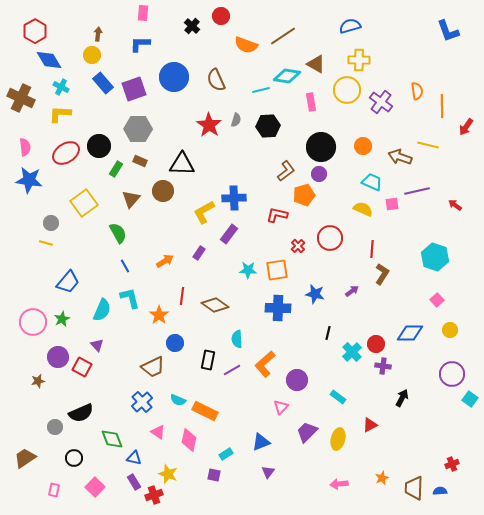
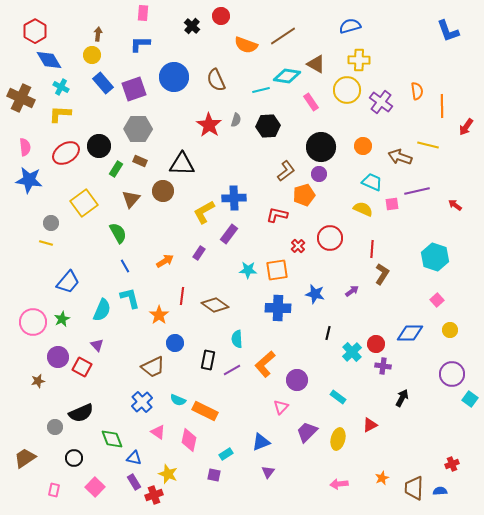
pink rectangle at (311, 102): rotated 24 degrees counterclockwise
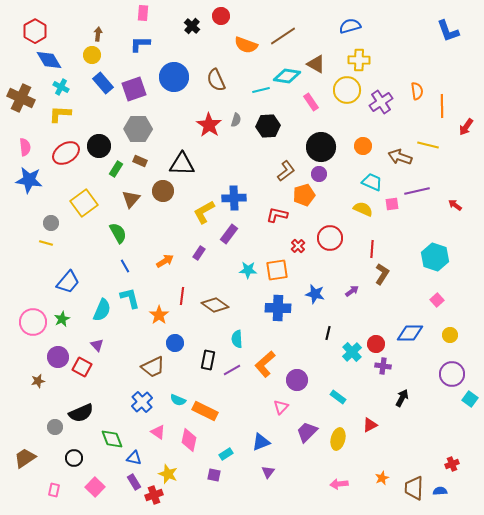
purple cross at (381, 102): rotated 20 degrees clockwise
yellow circle at (450, 330): moved 5 px down
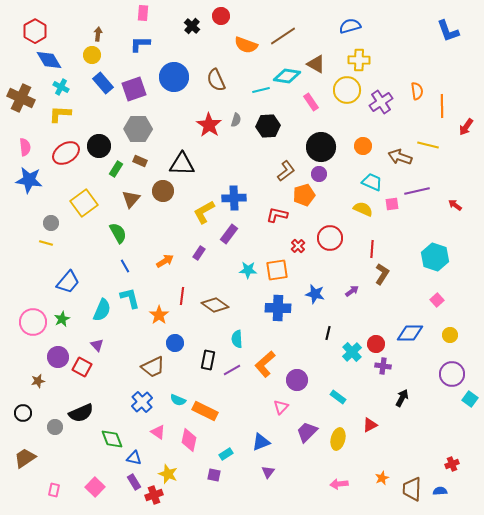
black circle at (74, 458): moved 51 px left, 45 px up
brown trapezoid at (414, 488): moved 2 px left, 1 px down
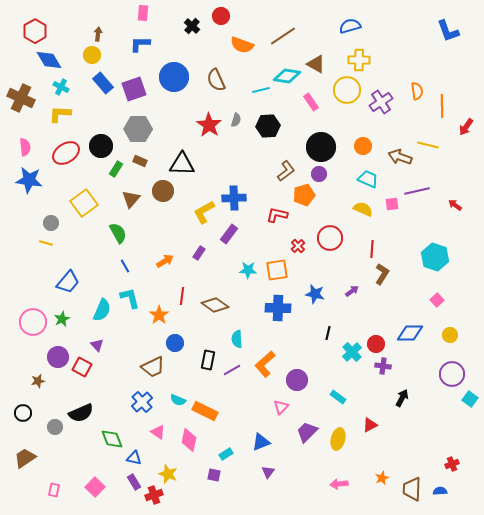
orange semicircle at (246, 45): moved 4 px left
black circle at (99, 146): moved 2 px right
cyan trapezoid at (372, 182): moved 4 px left, 3 px up
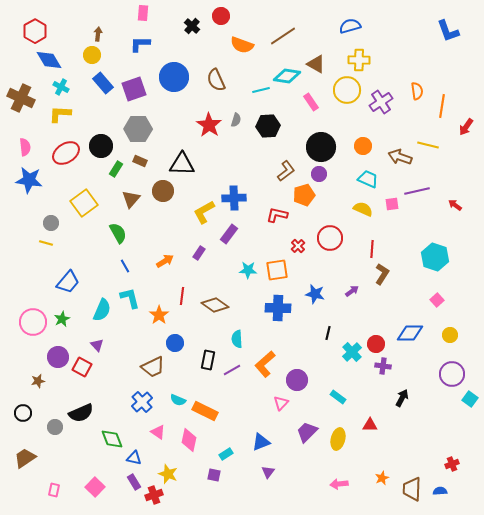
orange line at (442, 106): rotated 10 degrees clockwise
pink triangle at (281, 407): moved 4 px up
red triangle at (370, 425): rotated 28 degrees clockwise
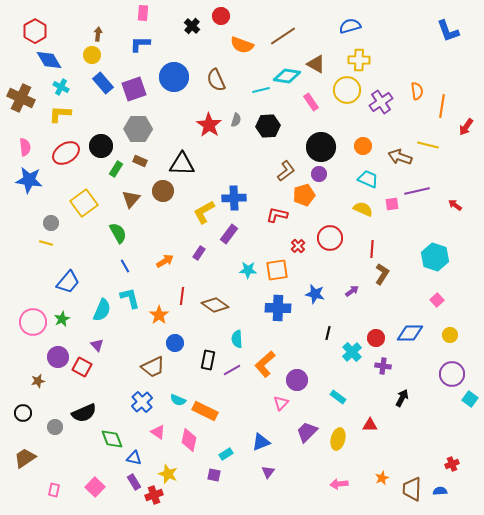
red circle at (376, 344): moved 6 px up
black semicircle at (81, 413): moved 3 px right
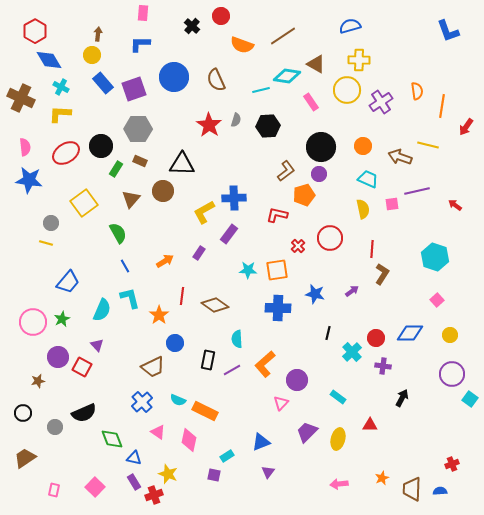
yellow semicircle at (363, 209): rotated 54 degrees clockwise
cyan rectangle at (226, 454): moved 1 px right, 2 px down
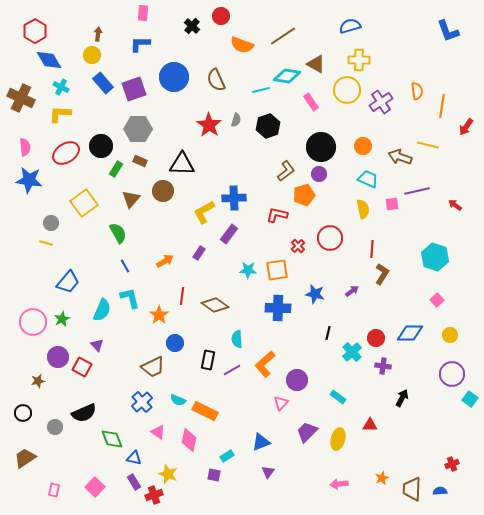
black hexagon at (268, 126): rotated 15 degrees counterclockwise
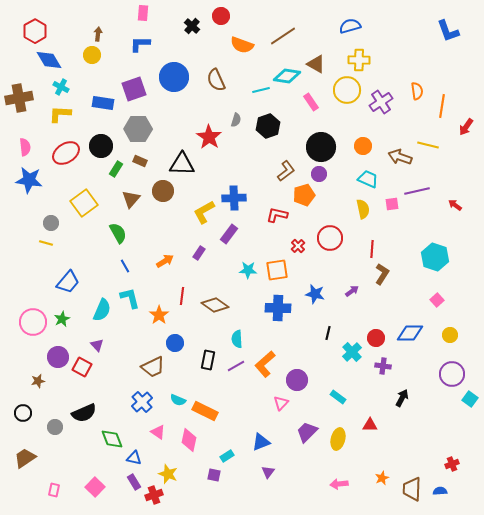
blue rectangle at (103, 83): moved 20 px down; rotated 40 degrees counterclockwise
brown cross at (21, 98): moved 2 px left; rotated 36 degrees counterclockwise
red star at (209, 125): moved 12 px down
purple line at (232, 370): moved 4 px right, 4 px up
